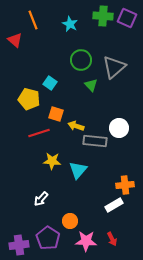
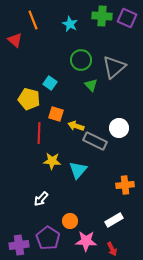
green cross: moved 1 px left
red line: rotated 70 degrees counterclockwise
gray rectangle: rotated 20 degrees clockwise
white rectangle: moved 15 px down
red arrow: moved 10 px down
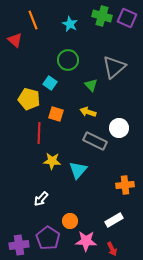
green cross: rotated 12 degrees clockwise
green circle: moved 13 px left
yellow arrow: moved 12 px right, 14 px up
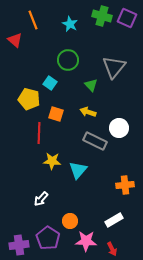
gray triangle: rotated 10 degrees counterclockwise
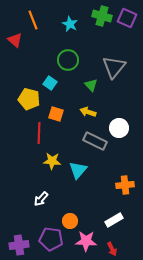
purple pentagon: moved 3 px right, 1 px down; rotated 25 degrees counterclockwise
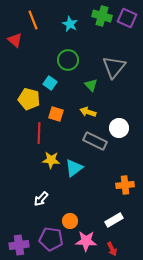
yellow star: moved 1 px left, 1 px up
cyan triangle: moved 4 px left, 2 px up; rotated 12 degrees clockwise
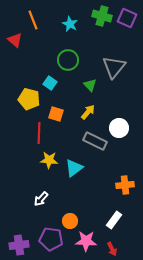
green triangle: moved 1 px left
yellow arrow: rotated 112 degrees clockwise
yellow star: moved 2 px left
white rectangle: rotated 24 degrees counterclockwise
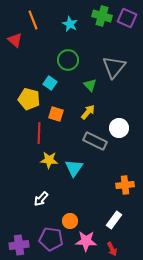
cyan triangle: rotated 18 degrees counterclockwise
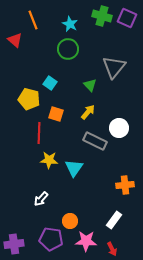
green circle: moved 11 px up
purple cross: moved 5 px left, 1 px up
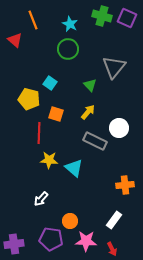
cyan triangle: rotated 24 degrees counterclockwise
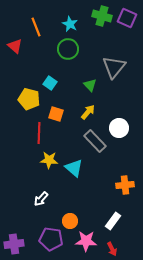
orange line: moved 3 px right, 7 px down
red triangle: moved 6 px down
gray rectangle: rotated 20 degrees clockwise
white rectangle: moved 1 px left, 1 px down
